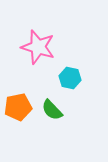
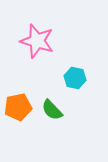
pink star: moved 1 px left, 6 px up
cyan hexagon: moved 5 px right
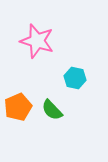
orange pentagon: rotated 12 degrees counterclockwise
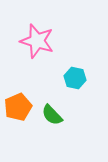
green semicircle: moved 5 px down
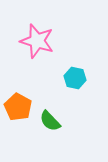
orange pentagon: rotated 20 degrees counterclockwise
green semicircle: moved 2 px left, 6 px down
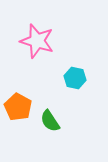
green semicircle: rotated 10 degrees clockwise
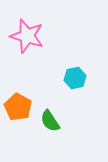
pink star: moved 10 px left, 5 px up
cyan hexagon: rotated 25 degrees counterclockwise
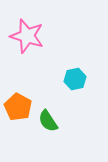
cyan hexagon: moved 1 px down
green semicircle: moved 2 px left
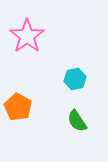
pink star: rotated 20 degrees clockwise
green semicircle: moved 29 px right
